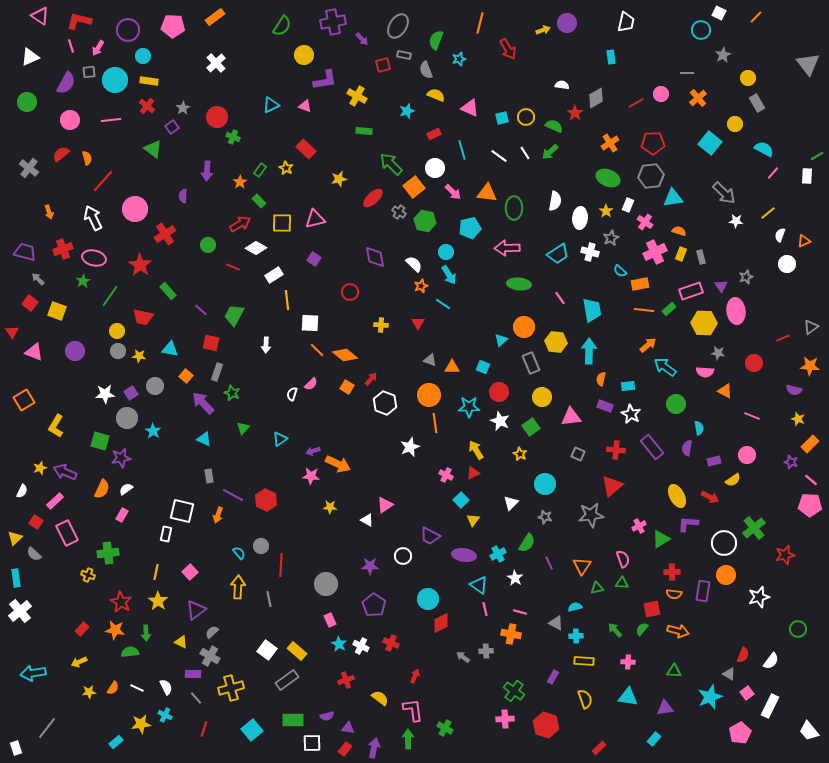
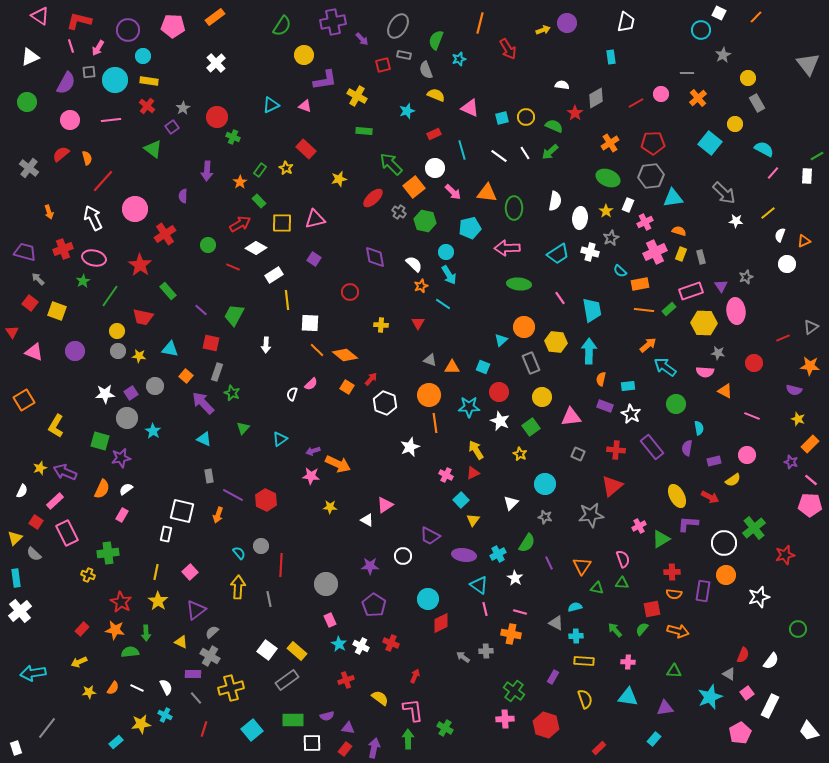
pink cross at (645, 222): rotated 28 degrees clockwise
green triangle at (597, 588): rotated 24 degrees clockwise
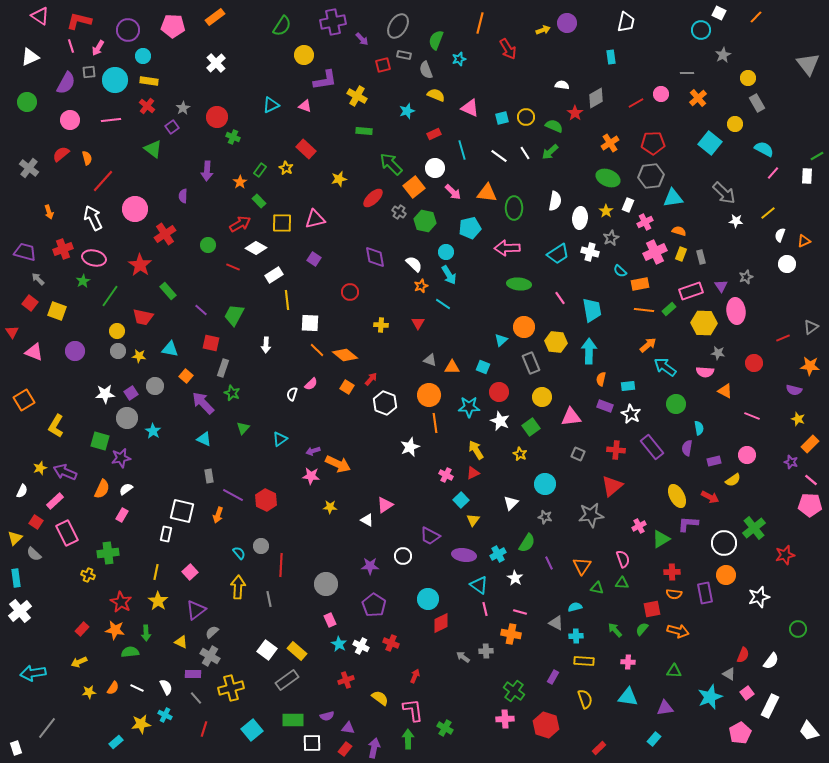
gray rectangle at (217, 372): moved 6 px right, 4 px up
purple rectangle at (703, 591): moved 2 px right, 2 px down; rotated 20 degrees counterclockwise
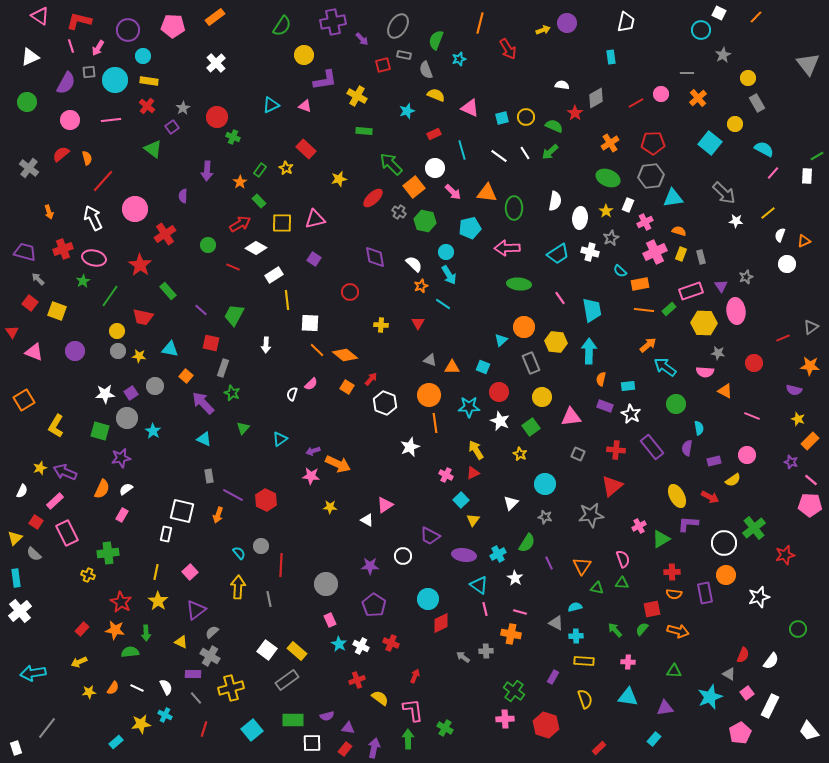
green square at (100, 441): moved 10 px up
orange rectangle at (810, 444): moved 3 px up
red cross at (346, 680): moved 11 px right
